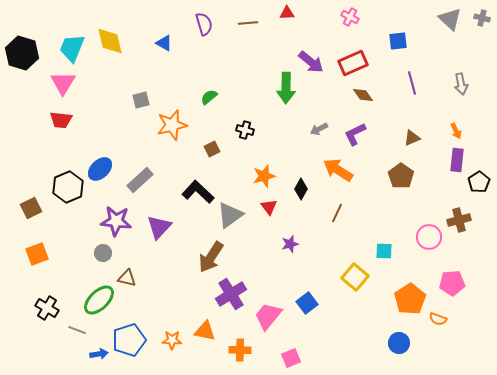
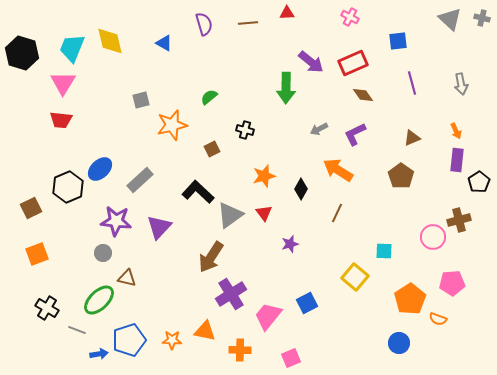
red triangle at (269, 207): moved 5 px left, 6 px down
pink circle at (429, 237): moved 4 px right
blue square at (307, 303): rotated 10 degrees clockwise
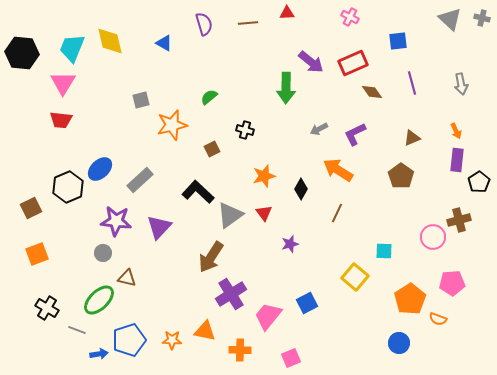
black hexagon at (22, 53): rotated 12 degrees counterclockwise
brown diamond at (363, 95): moved 9 px right, 3 px up
